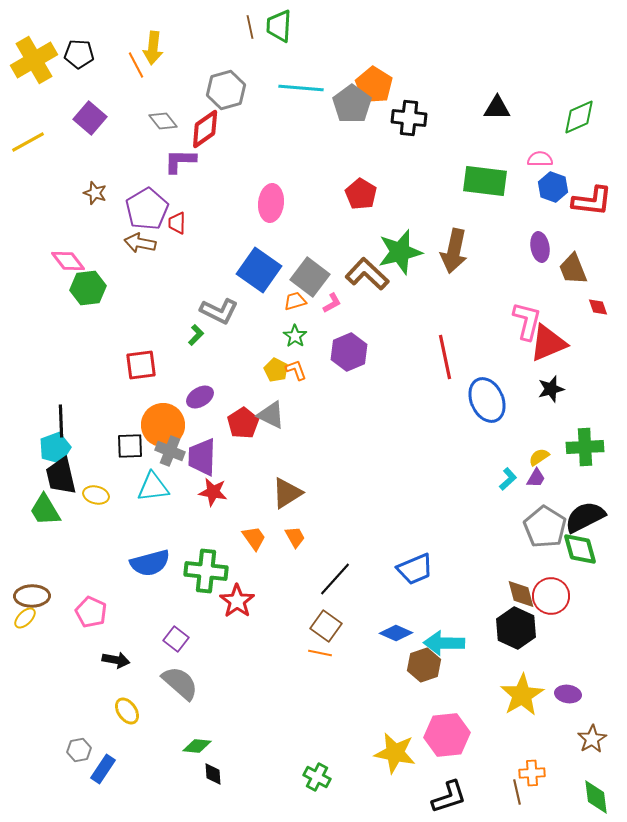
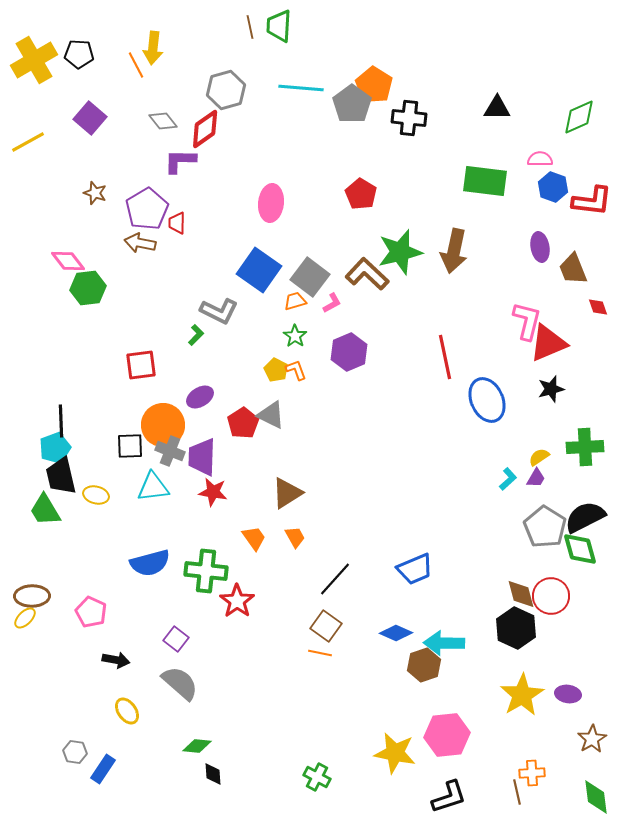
gray hexagon at (79, 750): moved 4 px left, 2 px down; rotated 20 degrees clockwise
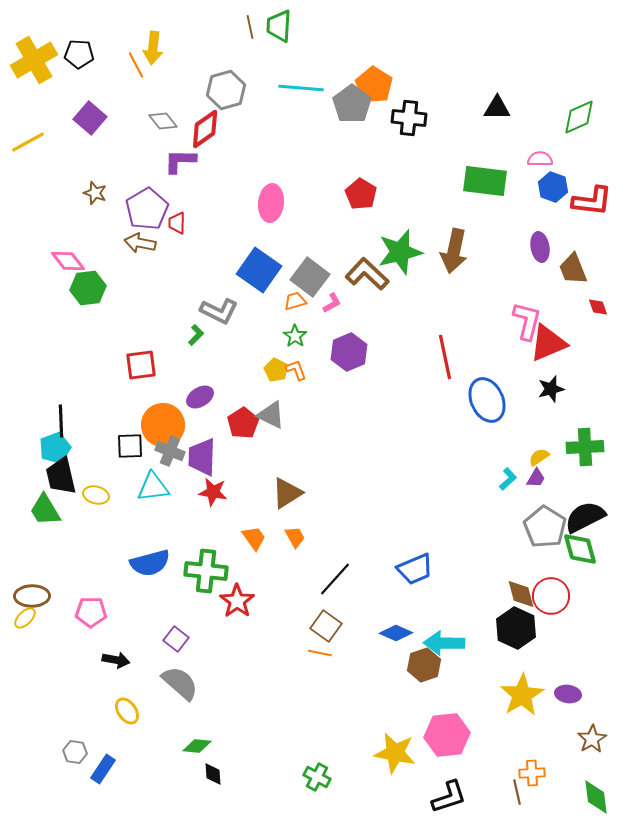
pink pentagon at (91, 612): rotated 24 degrees counterclockwise
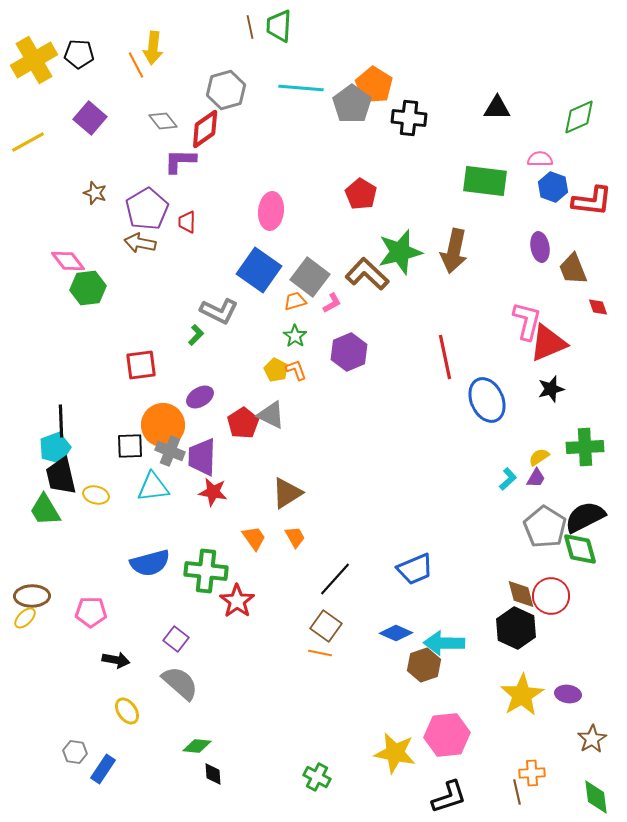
pink ellipse at (271, 203): moved 8 px down
red trapezoid at (177, 223): moved 10 px right, 1 px up
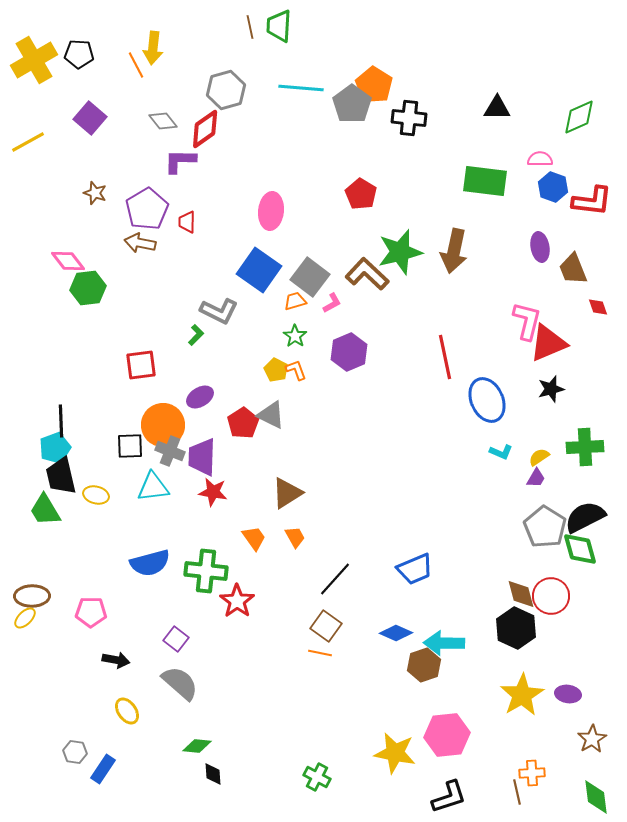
cyan L-shape at (508, 479): moved 7 px left, 27 px up; rotated 65 degrees clockwise
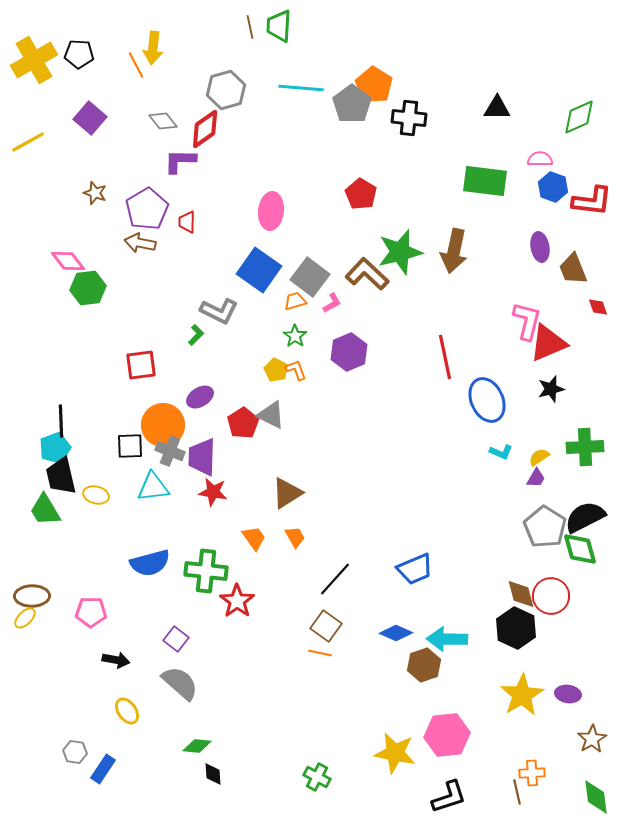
cyan arrow at (444, 643): moved 3 px right, 4 px up
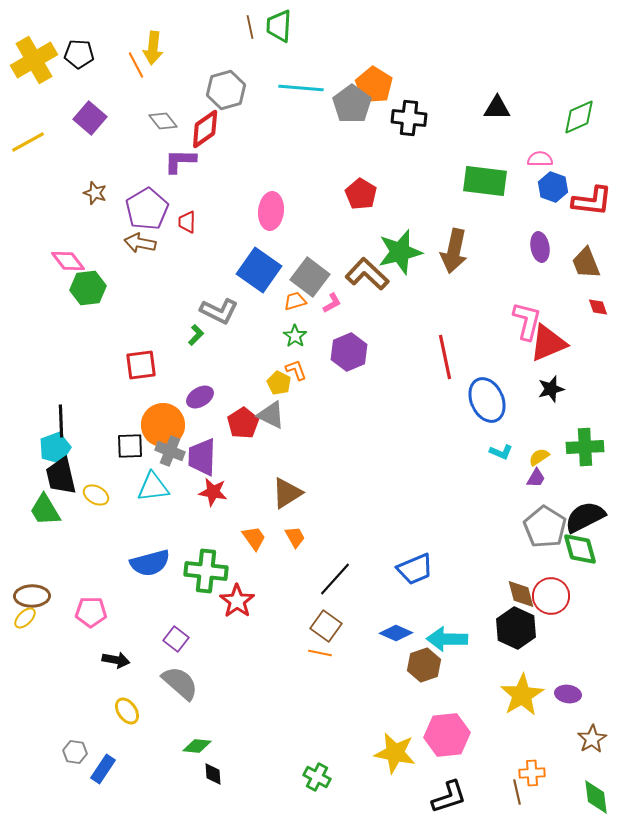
brown trapezoid at (573, 269): moved 13 px right, 6 px up
yellow pentagon at (276, 370): moved 3 px right, 13 px down
yellow ellipse at (96, 495): rotated 15 degrees clockwise
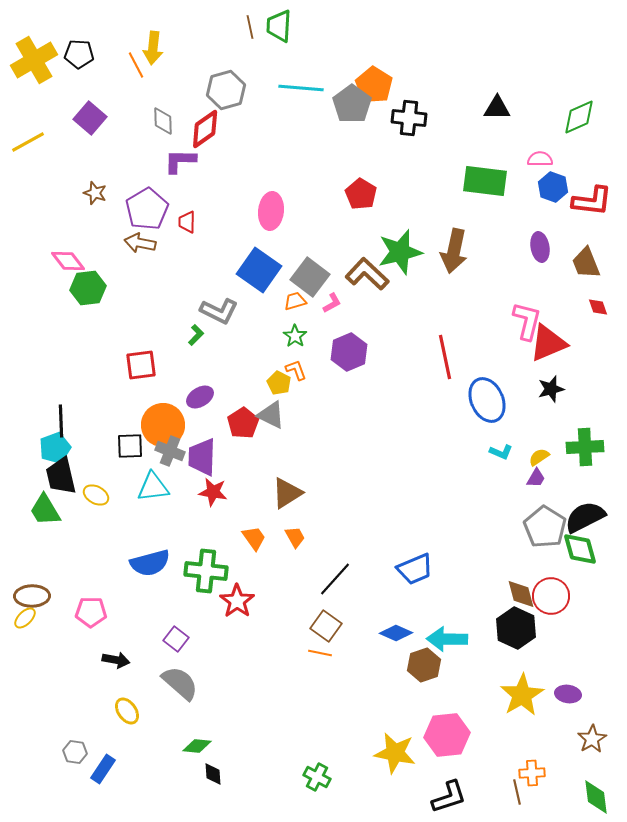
gray diamond at (163, 121): rotated 36 degrees clockwise
